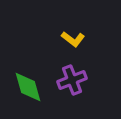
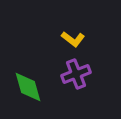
purple cross: moved 4 px right, 6 px up
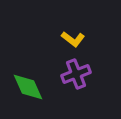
green diamond: rotated 8 degrees counterclockwise
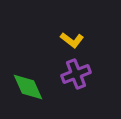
yellow L-shape: moved 1 px left, 1 px down
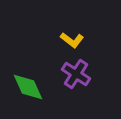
purple cross: rotated 36 degrees counterclockwise
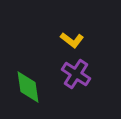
green diamond: rotated 16 degrees clockwise
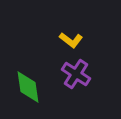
yellow L-shape: moved 1 px left
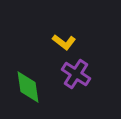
yellow L-shape: moved 7 px left, 2 px down
